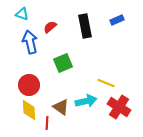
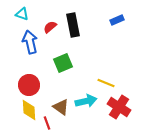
black rectangle: moved 12 px left, 1 px up
red line: rotated 24 degrees counterclockwise
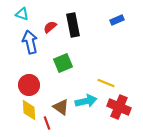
red cross: rotated 10 degrees counterclockwise
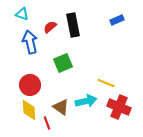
red circle: moved 1 px right
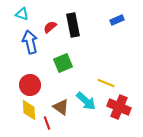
cyan arrow: rotated 55 degrees clockwise
